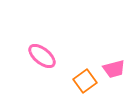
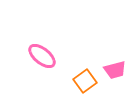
pink trapezoid: moved 1 px right, 1 px down
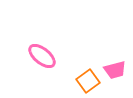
orange square: moved 3 px right
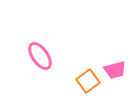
pink ellipse: moved 2 px left; rotated 16 degrees clockwise
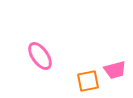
orange square: rotated 25 degrees clockwise
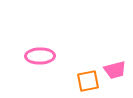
pink ellipse: rotated 56 degrees counterclockwise
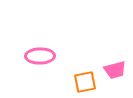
orange square: moved 3 px left, 1 px down
